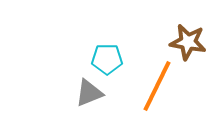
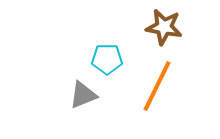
brown star: moved 24 px left, 15 px up
gray triangle: moved 6 px left, 2 px down
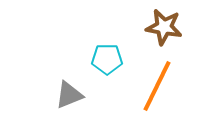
gray triangle: moved 14 px left
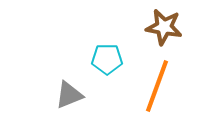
orange line: rotated 6 degrees counterclockwise
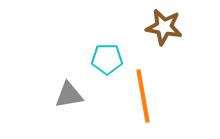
orange line: moved 14 px left, 10 px down; rotated 30 degrees counterclockwise
gray triangle: rotated 12 degrees clockwise
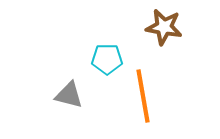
gray triangle: rotated 24 degrees clockwise
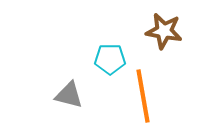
brown star: moved 4 px down
cyan pentagon: moved 3 px right
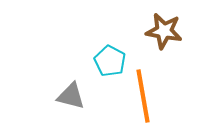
cyan pentagon: moved 2 px down; rotated 28 degrees clockwise
gray triangle: moved 2 px right, 1 px down
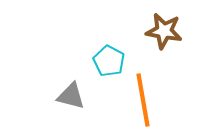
cyan pentagon: moved 1 px left
orange line: moved 4 px down
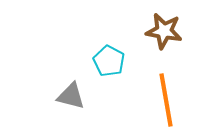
orange line: moved 23 px right
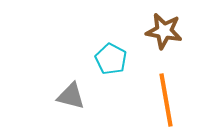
cyan pentagon: moved 2 px right, 2 px up
